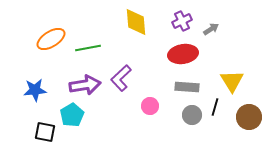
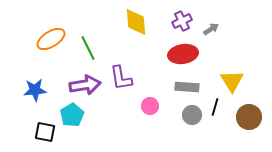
green line: rotated 75 degrees clockwise
purple L-shape: rotated 56 degrees counterclockwise
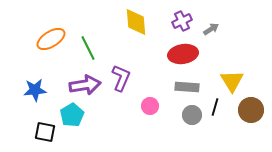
purple L-shape: rotated 148 degrees counterclockwise
brown circle: moved 2 px right, 7 px up
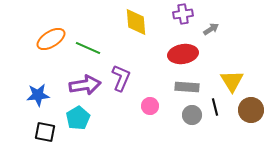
purple cross: moved 1 px right, 7 px up; rotated 18 degrees clockwise
green line: rotated 40 degrees counterclockwise
blue star: moved 3 px right, 5 px down
black line: rotated 30 degrees counterclockwise
cyan pentagon: moved 6 px right, 3 px down
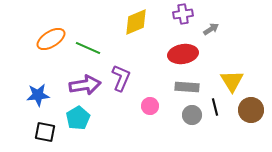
yellow diamond: rotated 72 degrees clockwise
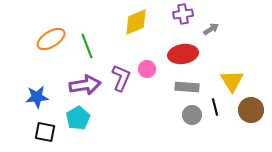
green line: moved 1 px left, 2 px up; rotated 45 degrees clockwise
blue star: moved 1 px left, 2 px down
pink circle: moved 3 px left, 37 px up
